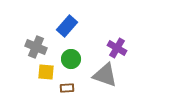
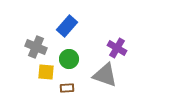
green circle: moved 2 px left
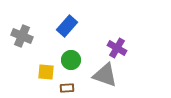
gray cross: moved 14 px left, 11 px up
green circle: moved 2 px right, 1 px down
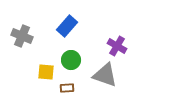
purple cross: moved 2 px up
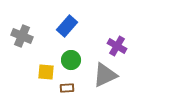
gray triangle: rotated 44 degrees counterclockwise
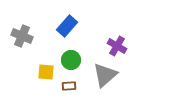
gray triangle: rotated 16 degrees counterclockwise
brown rectangle: moved 2 px right, 2 px up
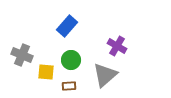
gray cross: moved 19 px down
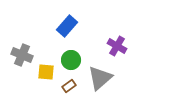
gray triangle: moved 5 px left, 3 px down
brown rectangle: rotated 32 degrees counterclockwise
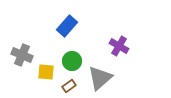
purple cross: moved 2 px right
green circle: moved 1 px right, 1 px down
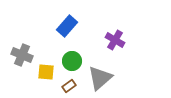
purple cross: moved 4 px left, 6 px up
